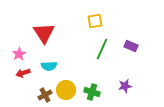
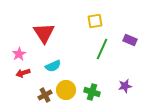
purple rectangle: moved 1 px left, 6 px up
cyan semicircle: moved 4 px right; rotated 21 degrees counterclockwise
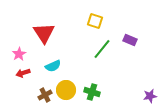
yellow square: rotated 28 degrees clockwise
green line: rotated 15 degrees clockwise
purple star: moved 25 px right, 10 px down
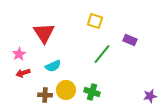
green line: moved 5 px down
brown cross: rotated 32 degrees clockwise
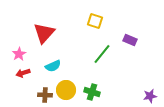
red triangle: rotated 15 degrees clockwise
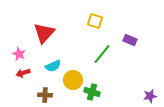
pink star: rotated 16 degrees counterclockwise
yellow circle: moved 7 px right, 10 px up
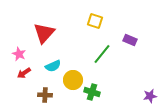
red arrow: moved 1 px right; rotated 16 degrees counterclockwise
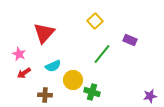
yellow square: rotated 28 degrees clockwise
